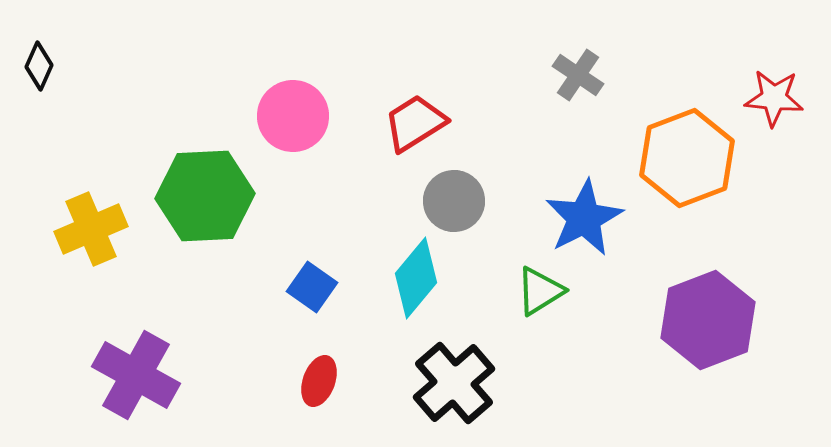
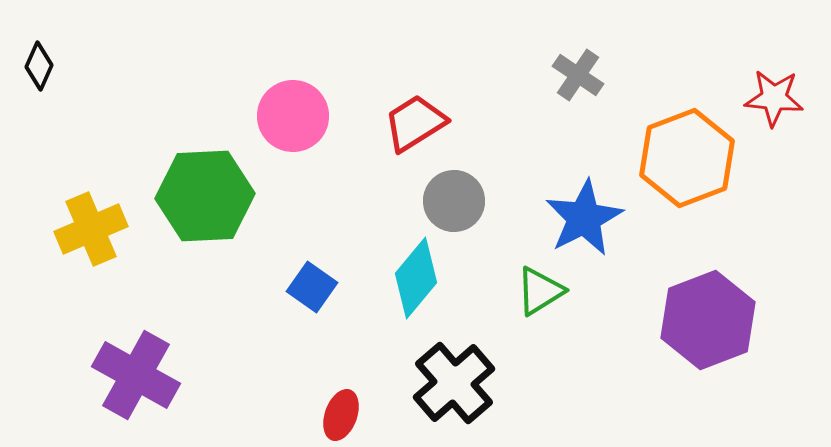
red ellipse: moved 22 px right, 34 px down
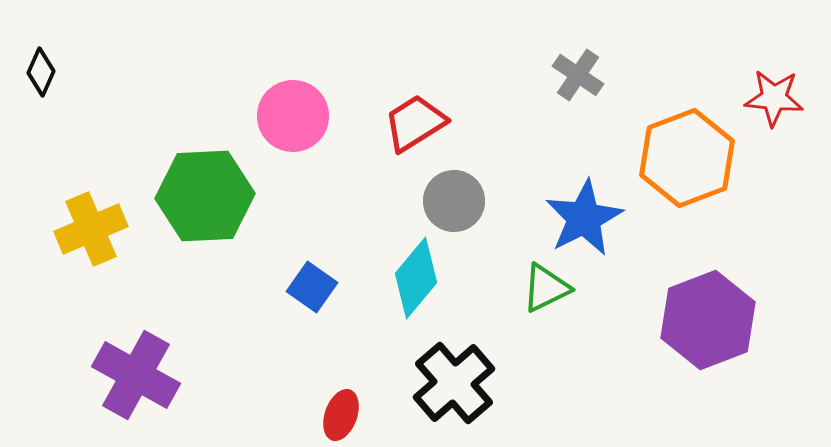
black diamond: moved 2 px right, 6 px down
green triangle: moved 6 px right, 3 px up; rotated 6 degrees clockwise
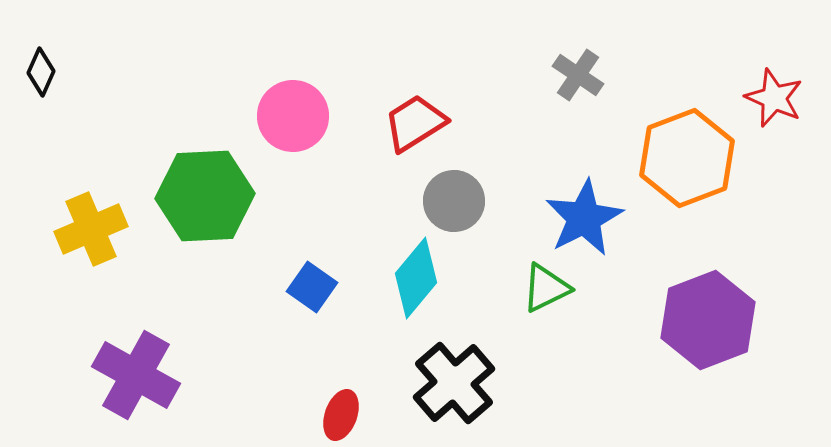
red star: rotated 18 degrees clockwise
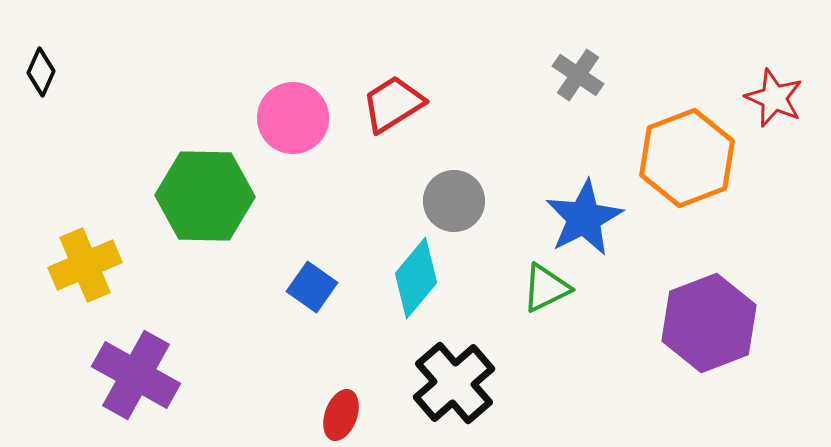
pink circle: moved 2 px down
red trapezoid: moved 22 px left, 19 px up
green hexagon: rotated 4 degrees clockwise
yellow cross: moved 6 px left, 36 px down
purple hexagon: moved 1 px right, 3 px down
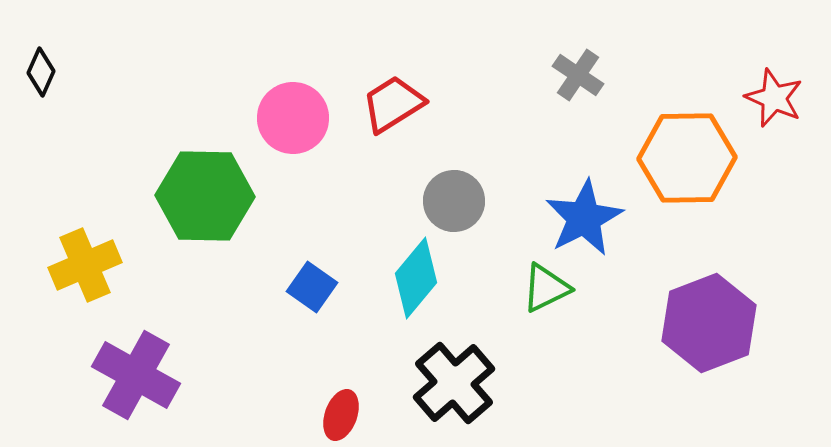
orange hexagon: rotated 20 degrees clockwise
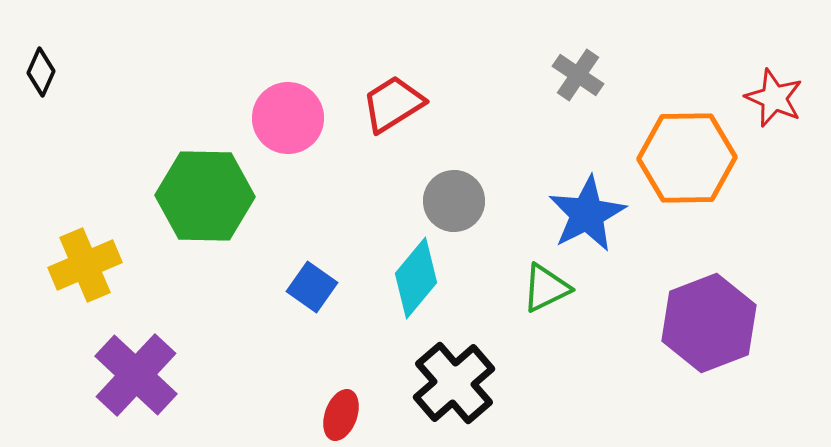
pink circle: moved 5 px left
blue star: moved 3 px right, 4 px up
purple cross: rotated 14 degrees clockwise
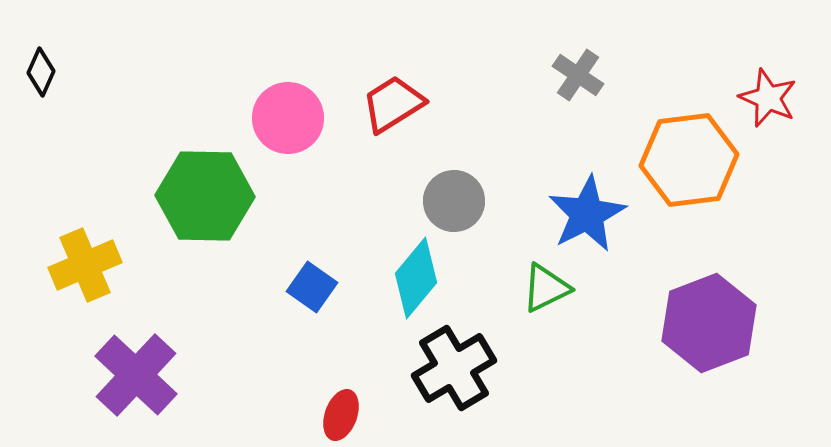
red star: moved 6 px left
orange hexagon: moved 2 px right, 2 px down; rotated 6 degrees counterclockwise
black cross: moved 15 px up; rotated 10 degrees clockwise
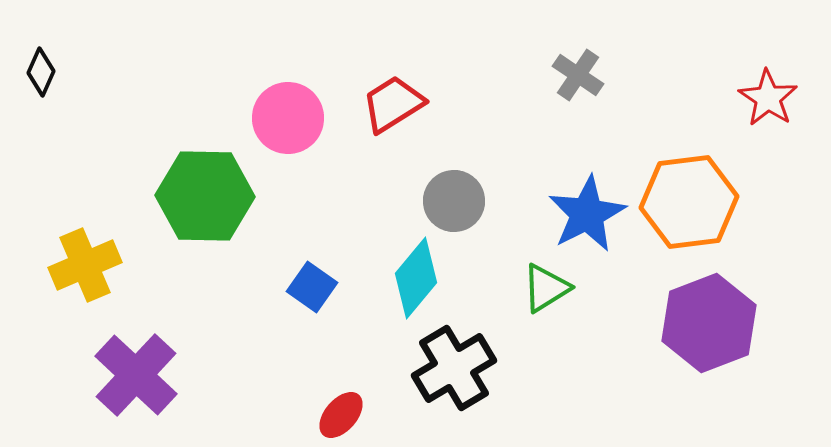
red star: rotated 10 degrees clockwise
orange hexagon: moved 42 px down
green triangle: rotated 6 degrees counterclockwise
red ellipse: rotated 21 degrees clockwise
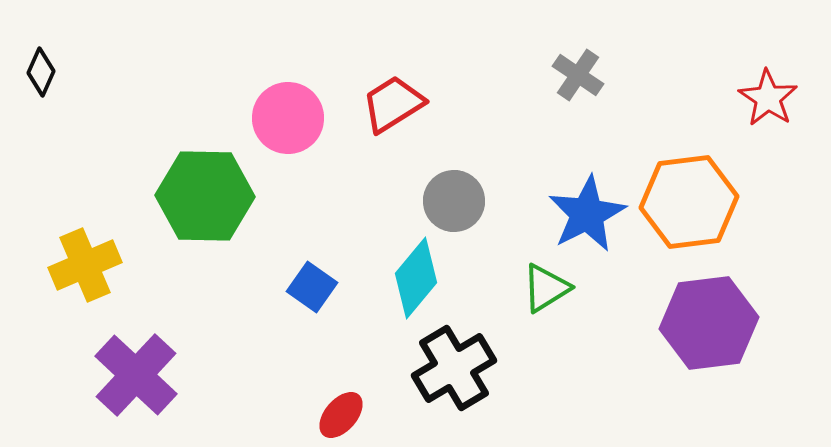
purple hexagon: rotated 14 degrees clockwise
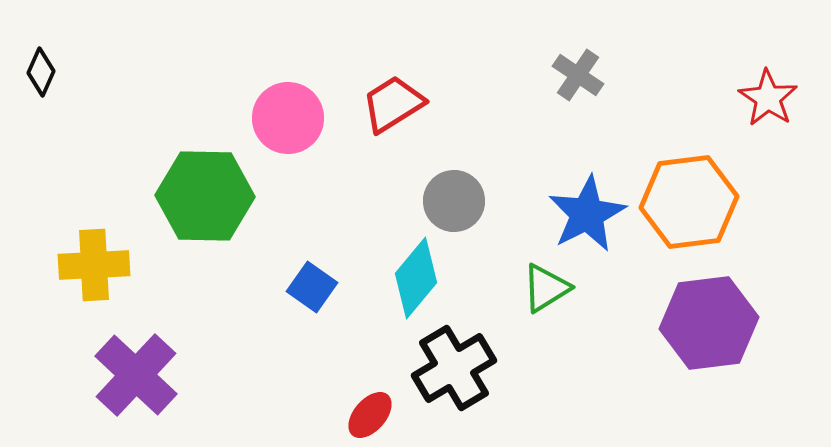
yellow cross: moved 9 px right; rotated 20 degrees clockwise
red ellipse: moved 29 px right
